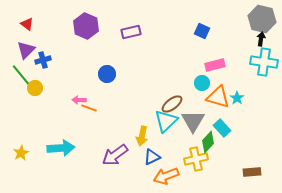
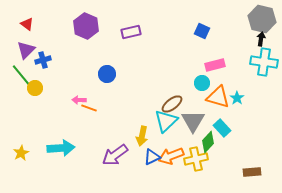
orange arrow: moved 5 px right, 20 px up
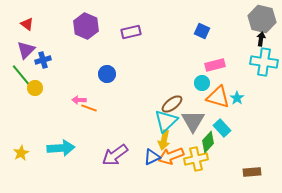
yellow arrow: moved 22 px right, 4 px down
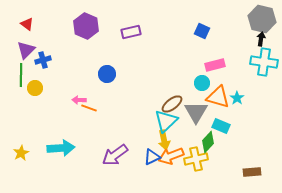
green line: rotated 40 degrees clockwise
gray triangle: moved 3 px right, 9 px up
cyan rectangle: moved 1 px left, 2 px up; rotated 24 degrees counterclockwise
yellow arrow: rotated 24 degrees counterclockwise
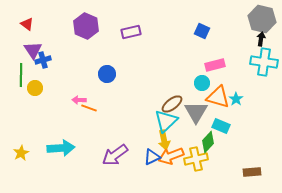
purple triangle: moved 7 px right; rotated 18 degrees counterclockwise
cyan star: moved 1 px left, 1 px down
